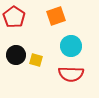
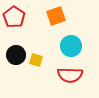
red semicircle: moved 1 px left, 1 px down
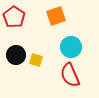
cyan circle: moved 1 px down
red semicircle: rotated 65 degrees clockwise
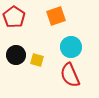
yellow square: moved 1 px right
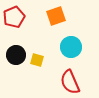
red pentagon: rotated 15 degrees clockwise
red semicircle: moved 7 px down
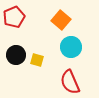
orange square: moved 5 px right, 4 px down; rotated 30 degrees counterclockwise
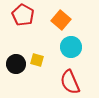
red pentagon: moved 9 px right, 2 px up; rotated 20 degrees counterclockwise
black circle: moved 9 px down
